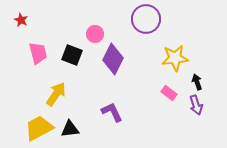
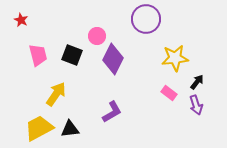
pink circle: moved 2 px right, 2 px down
pink trapezoid: moved 2 px down
black arrow: rotated 56 degrees clockwise
purple L-shape: rotated 85 degrees clockwise
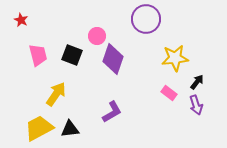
purple diamond: rotated 8 degrees counterclockwise
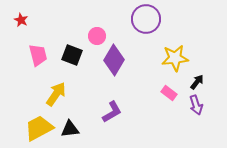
purple diamond: moved 1 px right, 1 px down; rotated 12 degrees clockwise
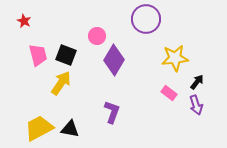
red star: moved 3 px right, 1 px down
black square: moved 6 px left
yellow arrow: moved 5 px right, 11 px up
purple L-shape: rotated 40 degrees counterclockwise
black triangle: rotated 18 degrees clockwise
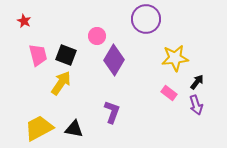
black triangle: moved 4 px right
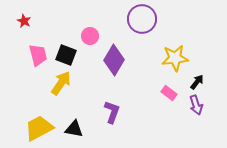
purple circle: moved 4 px left
pink circle: moved 7 px left
